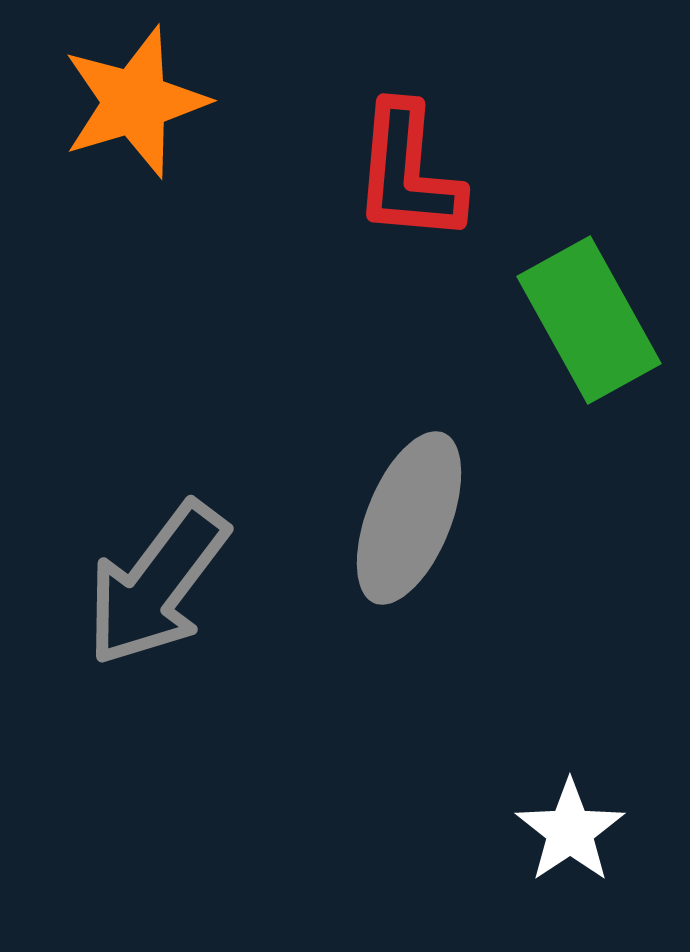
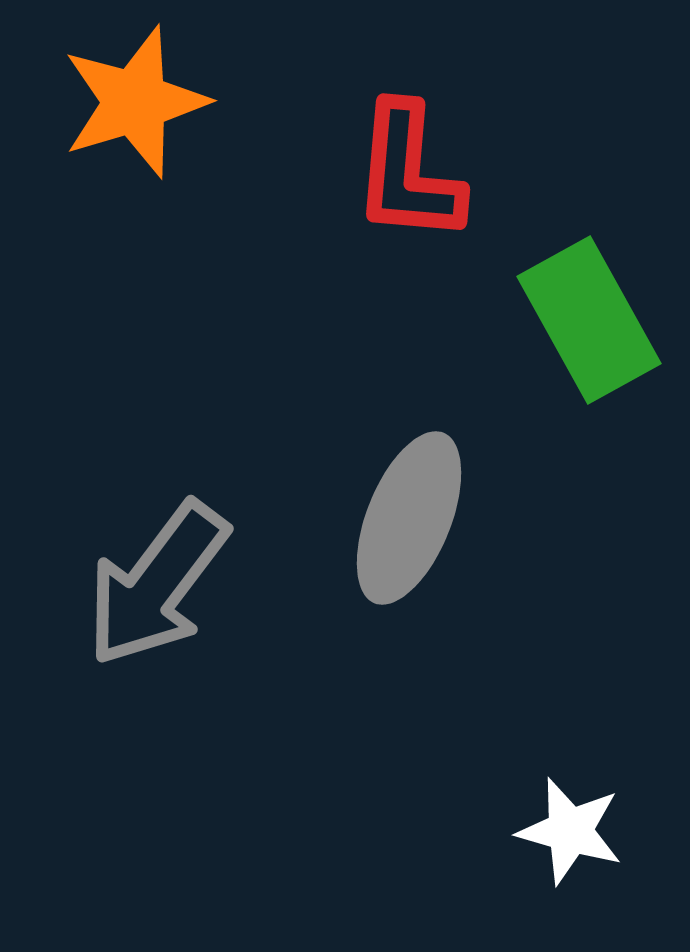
white star: rotated 22 degrees counterclockwise
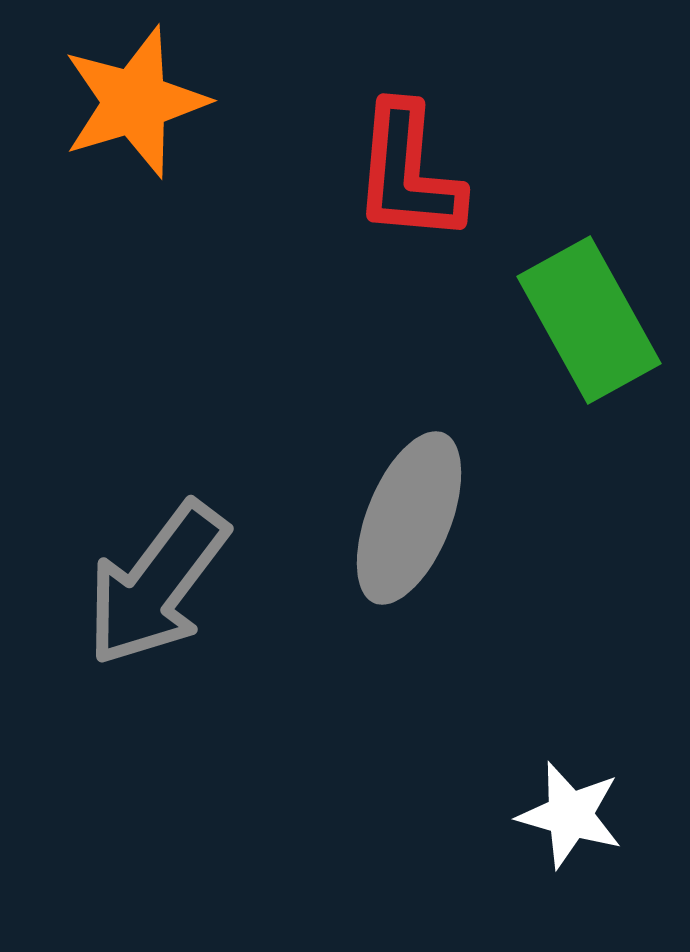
white star: moved 16 px up
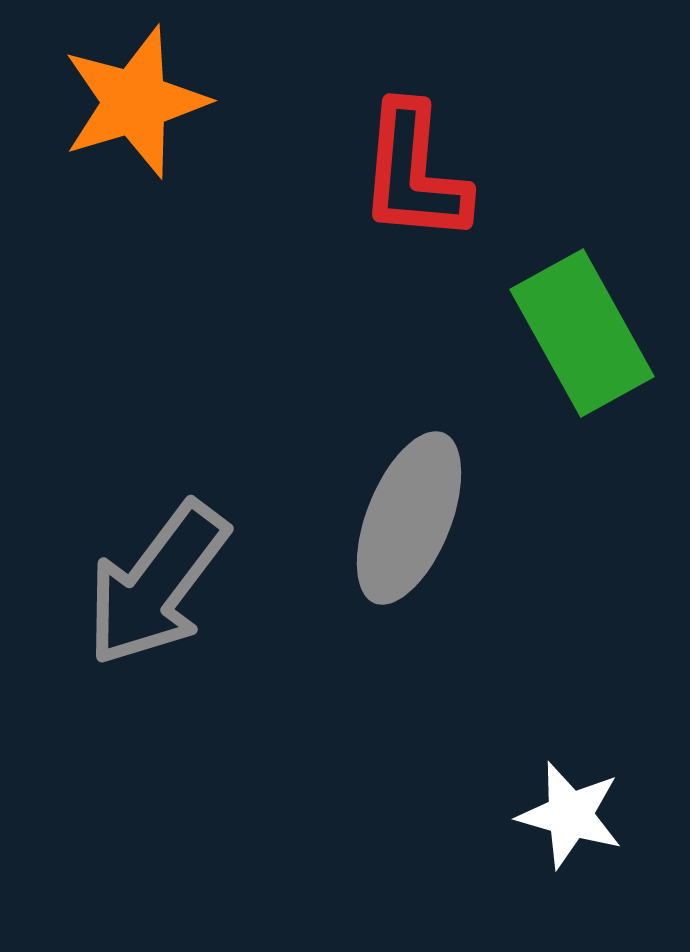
red L-shape: moved 6 px right
green rectangle: moved 7 px left, 13 px down
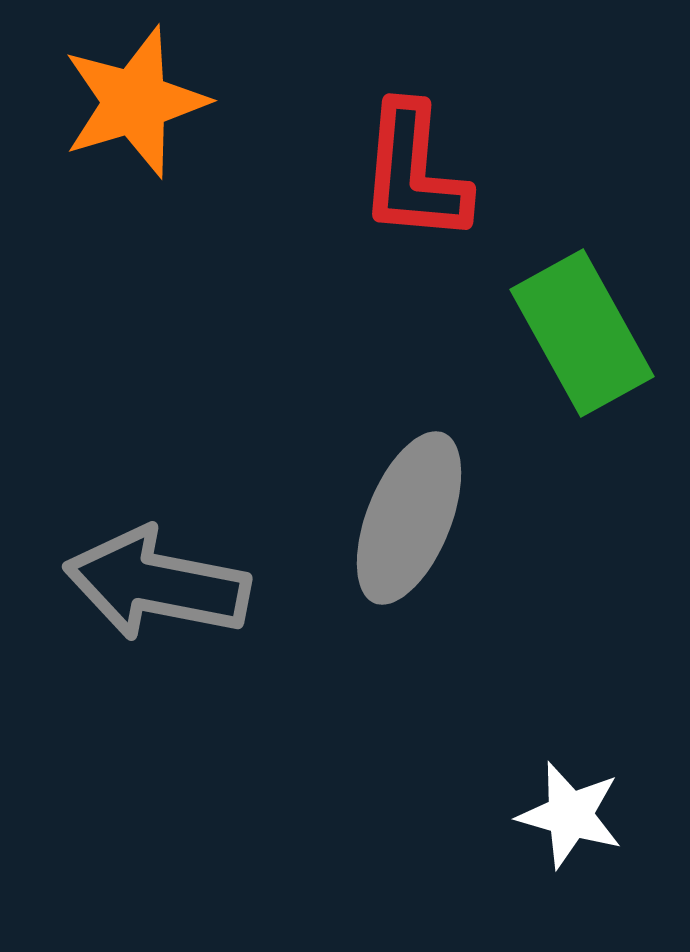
gray arrow: rotated 64 degrees clockwise
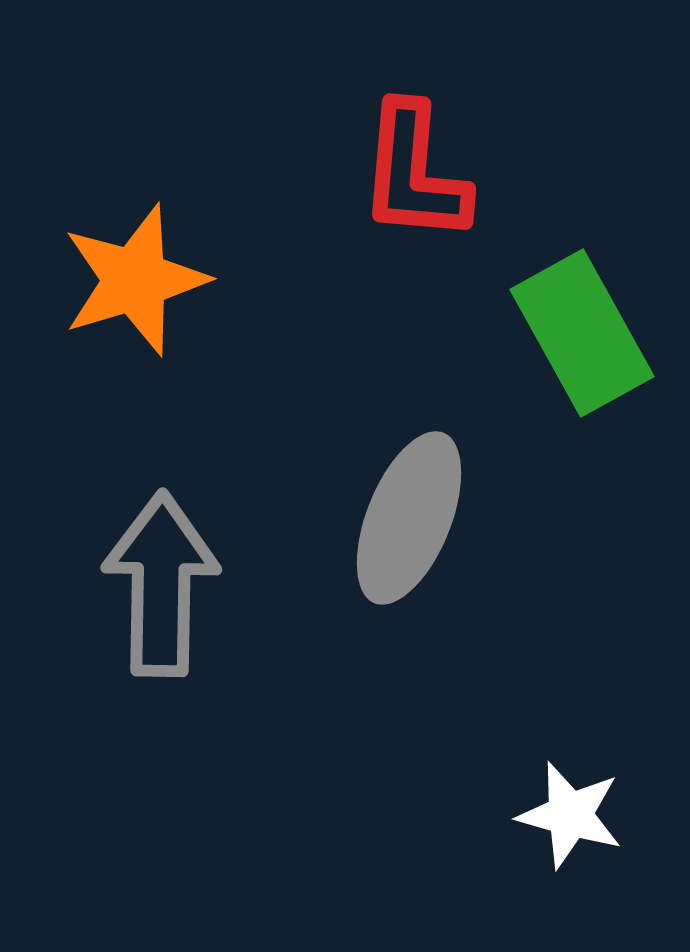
orange star: moved 178 px down
gray arrow: moved 4 px right; rotated 80 degrees clockwise
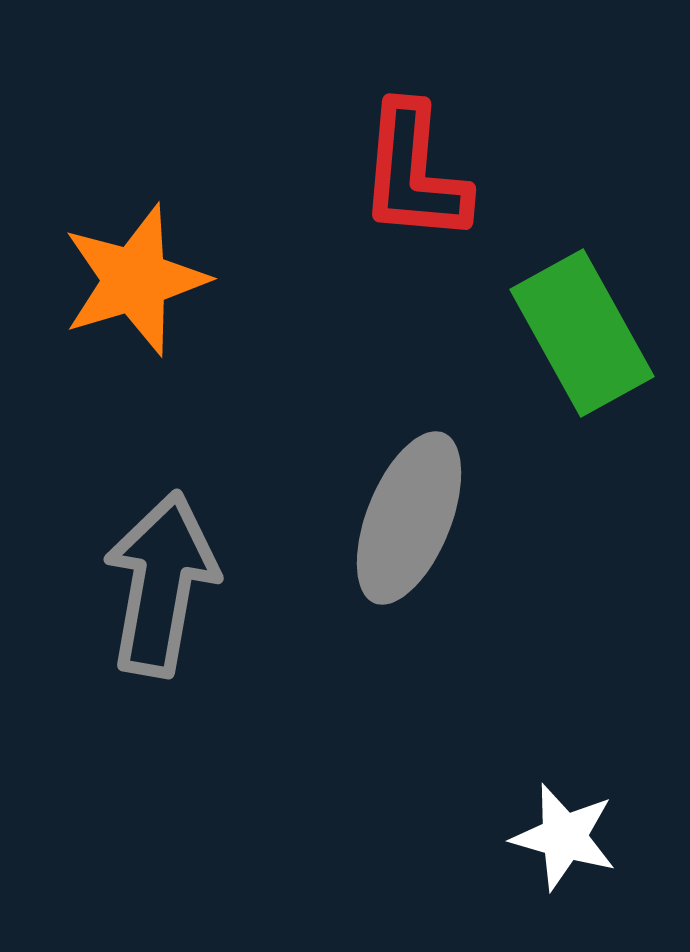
gray arrow: rotated 9 degrees clockwise
white star: moved 6 px left, 22 px down
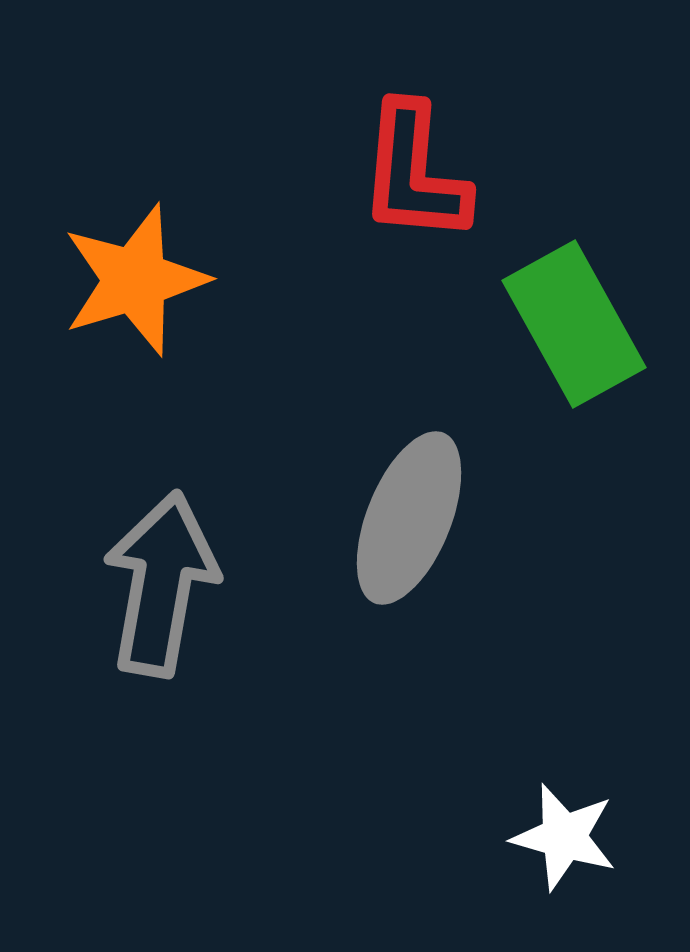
green rectangle: moved 8 px left, 9 px up
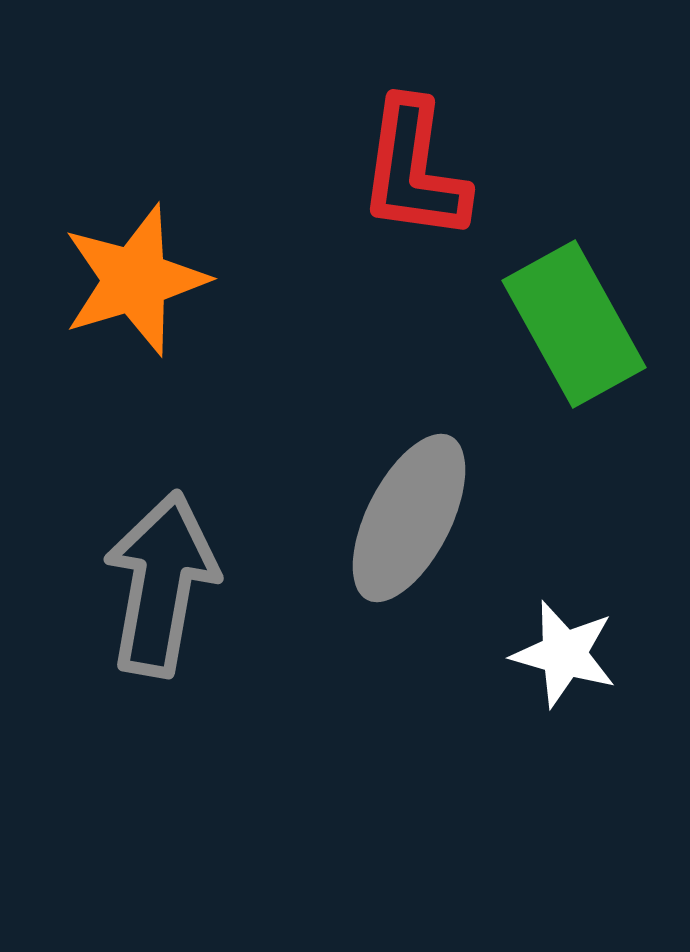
red L-shape: moved 3 px up; rotated 3 degrees clockwise
gray ellipse: rotated 5 degrees clockwise
white star: moved 183 px up
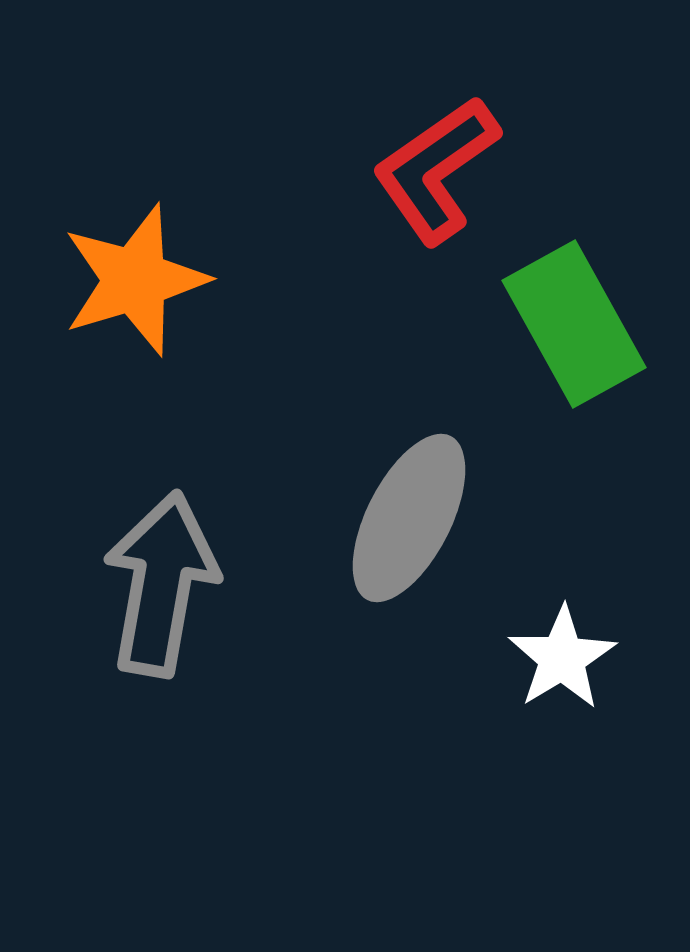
red L-shape: moved 22 px right; rotated 47 degrees clockwise
white star: moved 2 px left, 4 px down; rotated 25 degrees clockwise
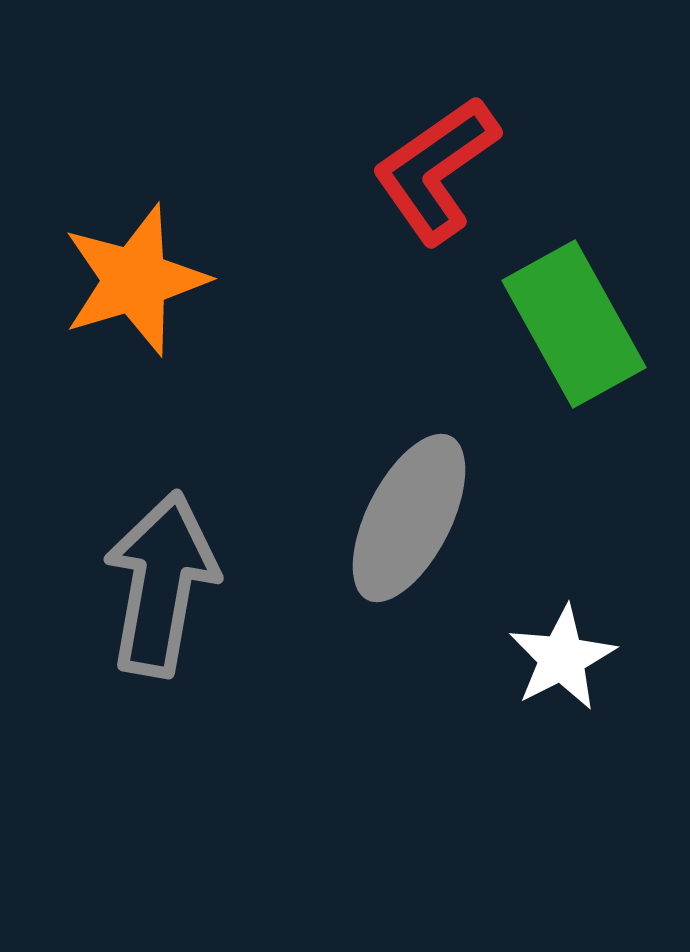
white star: rotated 4 degrees clockwise
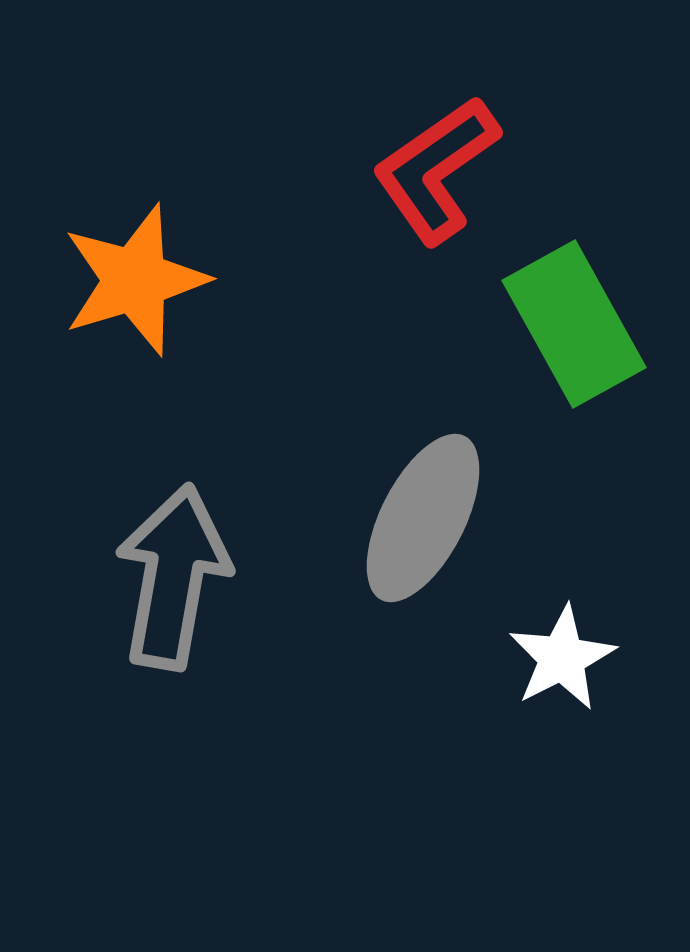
gray ellipse: moved 14 px right
gray arrow: moved 12 px right, 7 px up
